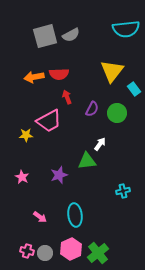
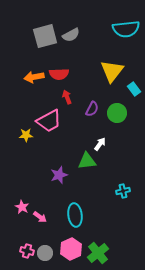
pink star: moved 30 px down
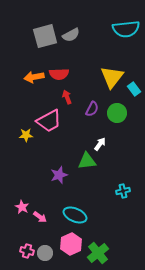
yellow triangle: moved 6 px down
cyan ellipse: rotated 60 degrees counterclockwise
pink hexagon: moved 5 px up
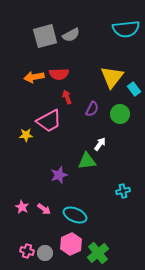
green circle: moved 3 px right, 1 px down
pink arrow: moved 4 px right, 8 px up
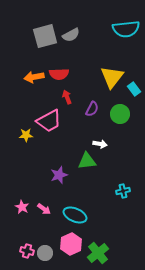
white arrow: rotated 64 degrees clockwise
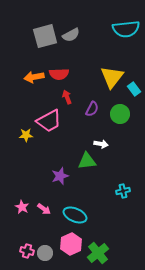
white arrow: moved 1 px right
purple star: moved 1 px right, 1 px down
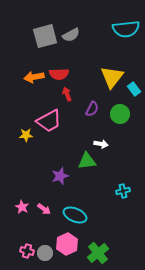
red arrow: moved 3 px up
pink hexagon: moved 4 px left
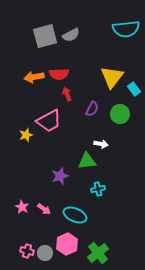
yellow star: rotated 16 degrees counterclockwise
cyan cross: moved 25 px left, 2 px up
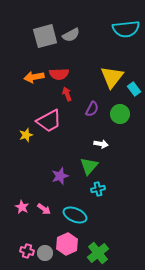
green triangle: moved 2 px right, 5 px down; rotated 42 degrees counterclockwise
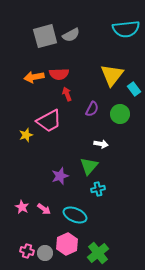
yellow triangle: moved 2 px up
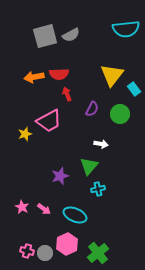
yellow star: moved 1 px left, 1 px up
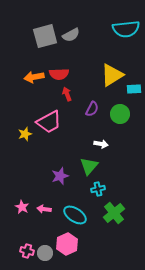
yellow triangle: rotated 20 degrees clockwise
cyan rectangle: rotated 56 degrees counterclockwise
pink trapezoid: moved 1 px down
pink arrow: rotated 152 degrees clockwise
cyan ellipse: rotated 10 degrees clockwise
green cross: moved 16 px right, 40 px up
